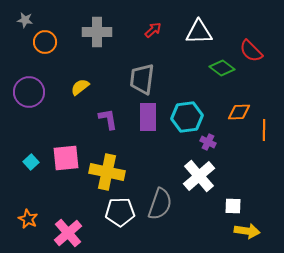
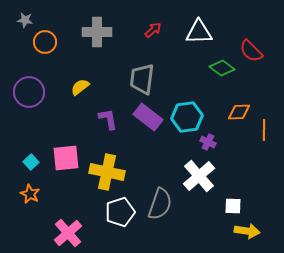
purple rectangle: rotated 52 degrees counterclockwise
white pentagon: rotated 16 degrees counterclockwise
orange star: moved 2 px right, 25 px up
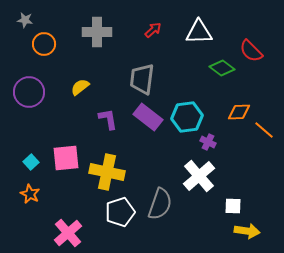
orange circle: moved 1 px left, 2 px down
orange line: rotated 50 degrees counterclockwise
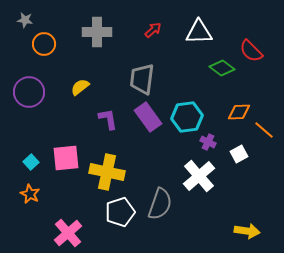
purple rectangle: rotated 16 degrees clockwise
white square: moved 6 px right, 52 px up; rotated 30 degrees counterclockwise
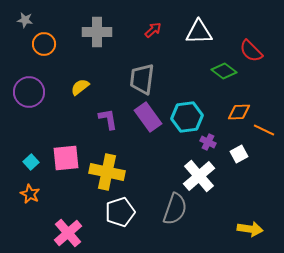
green diamond: moved 2 px right, 3 px down
orange line: rotated 15 degrees counterclockwise
gray semicircle: moved 15 px right, 5 px down
yellow arrow: moved 3 px right, 2 px up
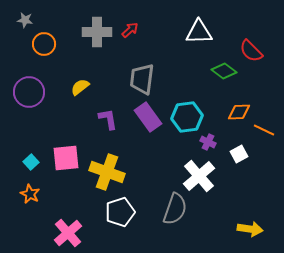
red arrow: moved 23 px left
yellow cross: rotated 8 degrees clockwise
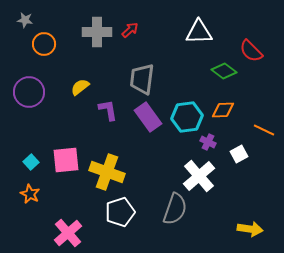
orange diamond: moved 16 px left, 2 px up
purple L-shape: moved 9 px up
pink square: moved 2 px down
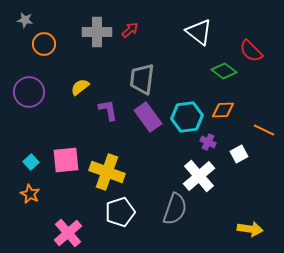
white triangle: rotated 40 degrees clockwise
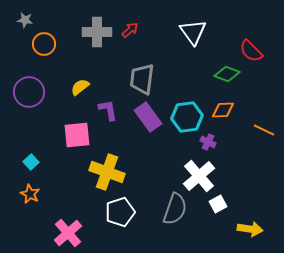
white triangle: moved 6 px left; rotated 16 degrees clockwise
green diamond: moved 3 px right, 3 px down; rotated 15 degrees counterclockwise
white square: moved 21 px left, 50 px down
pink square: moved 11 px right, 25 px up
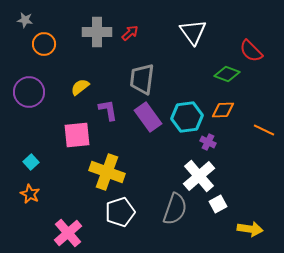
red arrow: moved 3 px down
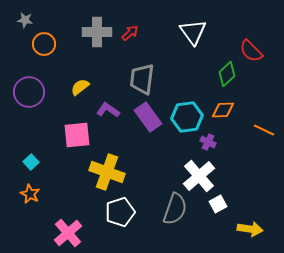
green diamond: rotated 65 degrees counterclockwise
purple L-shape: rotated 45 degrees counterclockwise
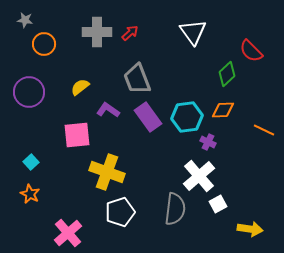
gray trapezoid: moved 5 px left; rotated 28 degrees counterclockwise
gray semicircle: rotated 12 degrees counterclockwise
